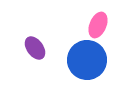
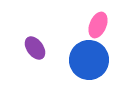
blue circle: moved 2 px right
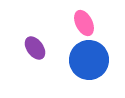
pink ellipse: moved 14 px left, 2 px up; rotated 50 degrees counterclockwise
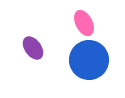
purple ellipse: moved 2 px left
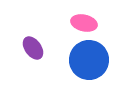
pink ellipse: rotated 50 degrees counterclockwise
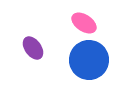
pink ellipse: rotated 20 degrees clockwise
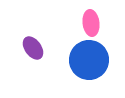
pink ellipse: moved 7 px right; rotated 50 degrees clockwise
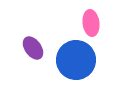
blue circle: moved 13 px left
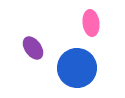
blue circle: moved 1 px right, 8 px down
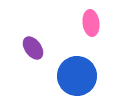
blue circle: moved 8 px down
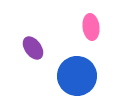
pink ellipse: moved 4 px down
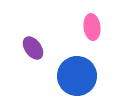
pink ellipse: moved 1 px right
